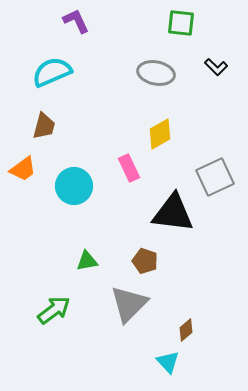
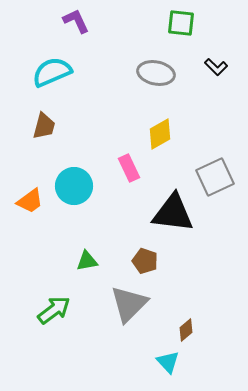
orange trapezoid: moved 7 px right, 32 px down
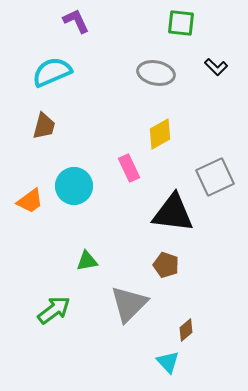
brown pentagon: moved 21 px right, 4 px down
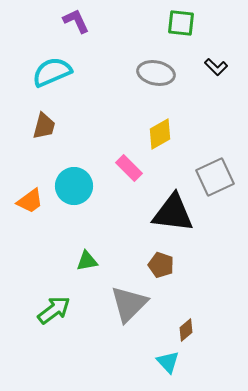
pink rectangle: rotated 20 degrees counterclockwise
brown pentagon: moved 5 px left
